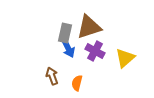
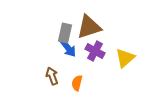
blue arrow: rotated 12 degrees counterclockwise
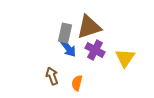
purple cross: moved 1 px up
yellow triangle: rotated 15 degrees counterclockwise
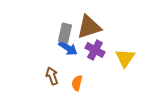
blue arrow: rotated 18 degrees counterclockwise
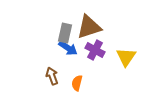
yellow triangle: moved 1 px right, 1 px up
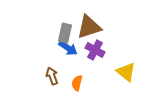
yellow triangle: moved 15 px down; rotated 25 degrees counterclockwise
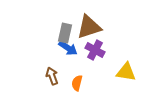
yellow triangle: rotated 30 degrees counterclockwise
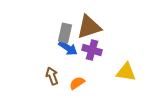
purple cross: moved 3 px left; rotated 12 degrees counterclockwise
orange semicircle: rotated 42 degrees clockwise
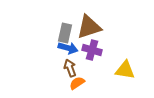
blue arrow: rotated 18 degrees counterclockwise
yellow triangle: moved 1 px left, 2 px up
brown arrow: moved 18 px right, 8 px up
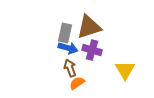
yellow triangle: rotated 50 degrees clockwise
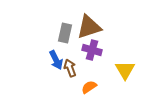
blue arrow: moved 12 px left, 12 px down; rotated 48 degrees clockwise
orange semicircle: moved 12 px right, 4 px down
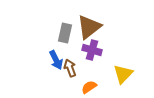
brown triangle: rotated 20 degrees counterclockwise
yellow triangle: moved 2 px left, 4 px down; rotated 15 degrees clockwise
